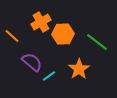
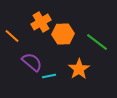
cyan line: rotated 24 degrees clockwise
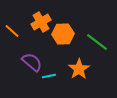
orange line: moved 5 px up
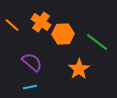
orange cross: rotated 24 degrees counterclockwise
orange line: moved 6 px up
cyan line: moved 19 px left, 11 px down
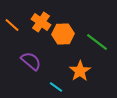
purple semicircle: moved 1 px left, 1 px up
orange star: moved 1 px right, 2 px down
cyan line: moved 26 px right; rotated 48 degrees clockwise
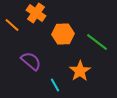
orange cross: moved 5 px left, 9 px up
cyan line: moved 1 px left, 2 px up; rotated 24 degrees clockwise
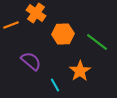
orange line: moved 1 px left; rotated 63 degrees counterclockwise
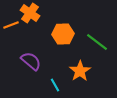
orange cross: moved 6 px left
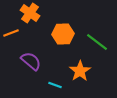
orange line: moved 8 px down
cyan line: rotated 40 degrees counterclockwise
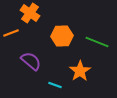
orange hexagon: moved 1 px left, 2 px down
green line: rotated 15 degrees counterclockwise
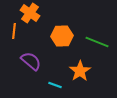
orange line: moved 3 px right, 2 px up; rotated 63 degrees counterclockwise
